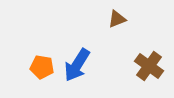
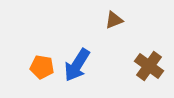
brown triangle: moved 3 px left, 1 px down
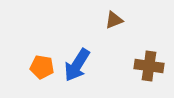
brown cross: rotated 28 degrees counterclockwise
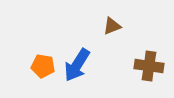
brown triangle: moved 2 px left, 6 px down
orange pentagon: moved 1 px right, 1 px up
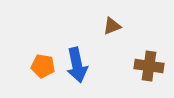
blue arrow: rotated 44 degrees counterclockwise
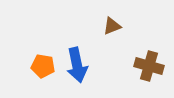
brown cross: rotated 8 degrees clockwise
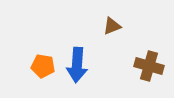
blue arrow: rotated 16 degrees clockwise
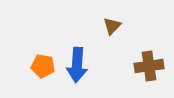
brown triangle: rotated 24 degrees counterclockwise
brown cross: rotated 24 degrees counterclockwise
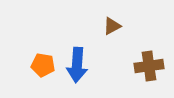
brown triangle: rotated 18 degrees clockwise
orange pentagon: moved 1 px up
